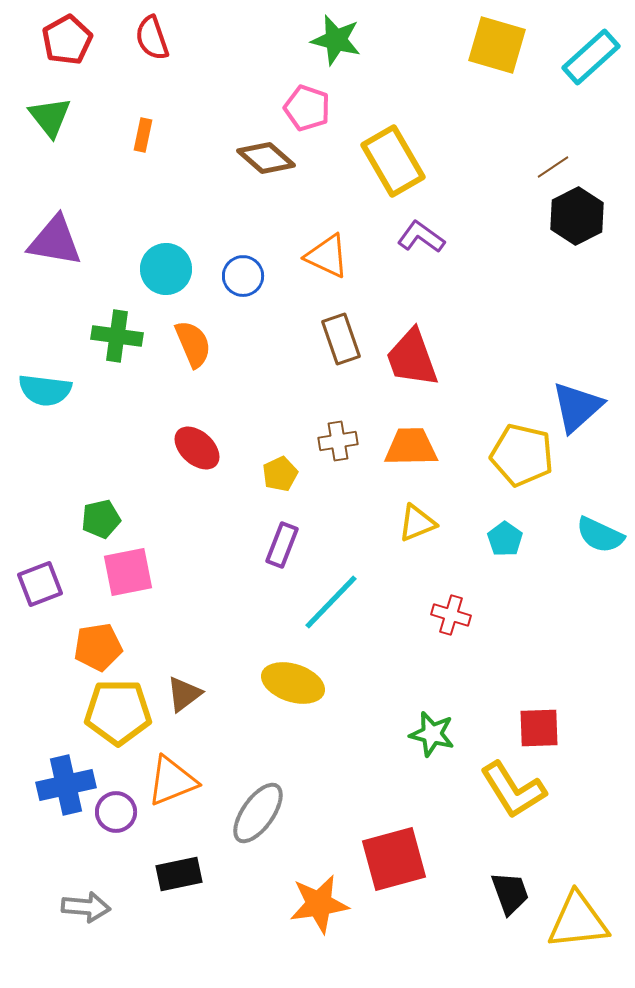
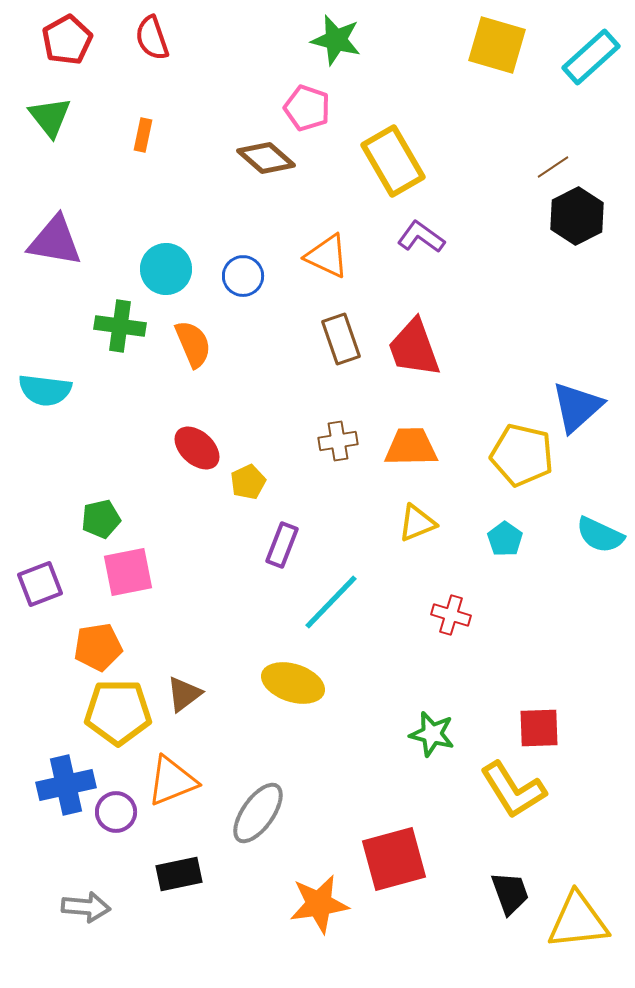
green cross at (117, 336): moved 3 px right, 10 px up
red trapezoid at (412, 358): moved 2 px right, 10 px up
yellow pentagon at (280, 474): moved 32 px left, 8 px down
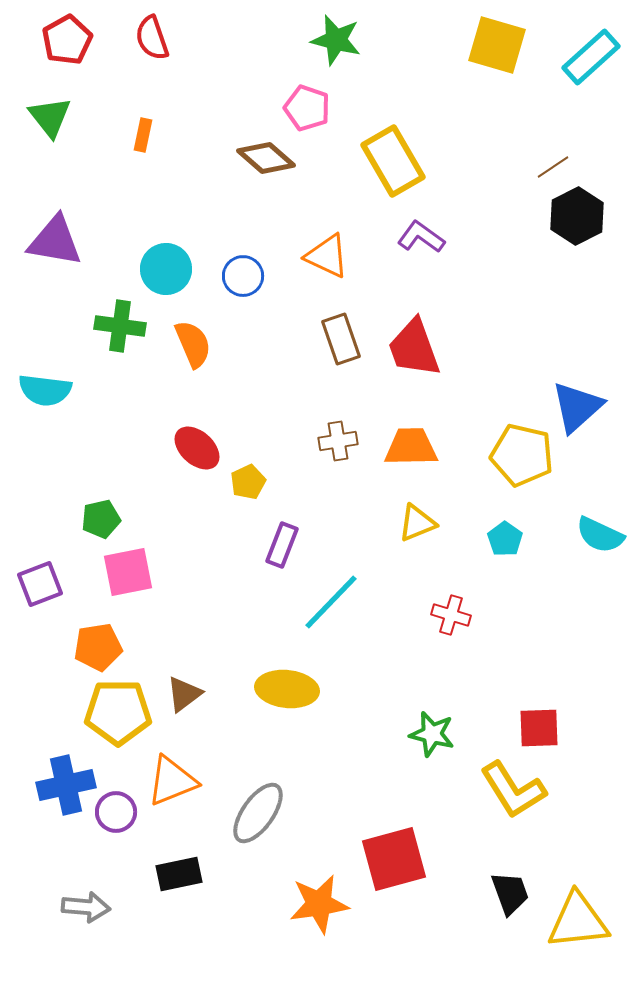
yellow ellipse at (293, 683): moved 6 px left, 6 px down; rotated 12 degrees counterclockwise
